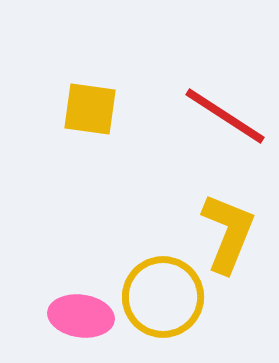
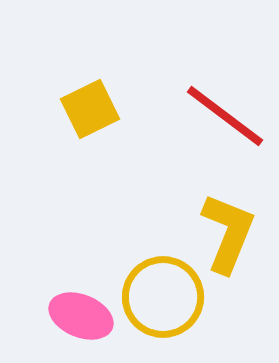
yellow square: rotated 34 degrees counterclockwise
red line: rotated 4 degrees clockwise
pink ellipse: rotated 14 degrees clockwise
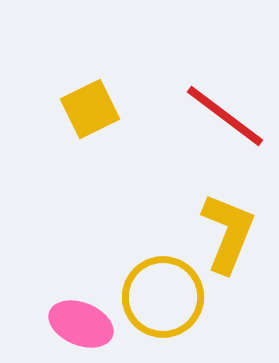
pink ellipse: moved 8 px down
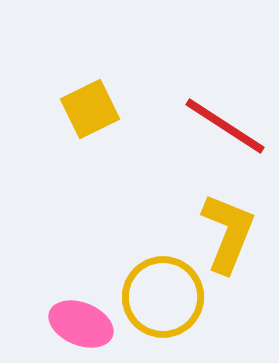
red line: moved 10 px down; rotated 4 degrees counterclockwise
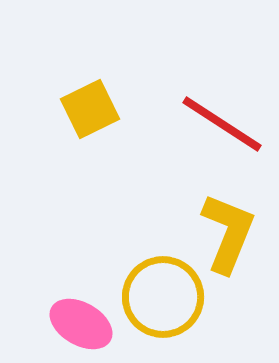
red line: moved 3 px left, 2 px up
pink ellipse: rotated 8 degrees clockwise
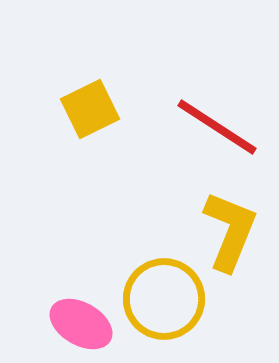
red line: moved 5 px left, 3 px down
yellow L-shape: moved 2 px right, 2 px up
yellow circle: moved 1 px right, 2 px down
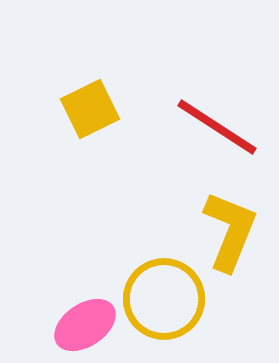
pink ellipse: moved 4 px right, 1 px down; rotated 64 degrees counterclockwise
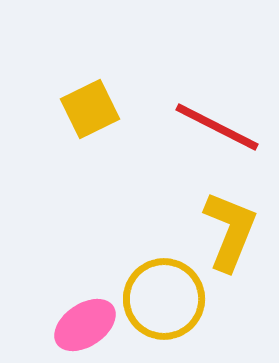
red line: rotated 6 degrees counterclockwise
